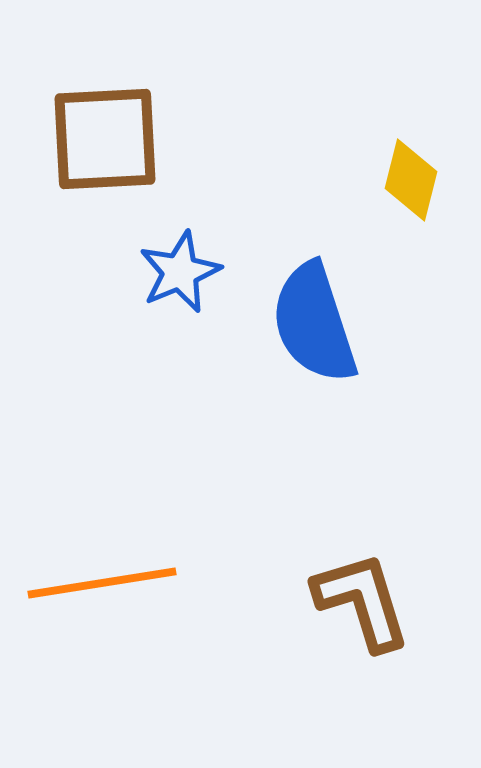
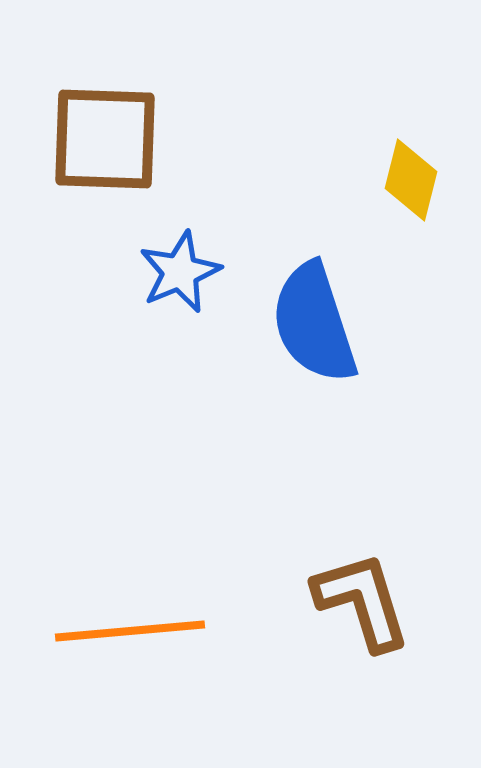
brown square: rotated 5 degrees clockwise
orange line: moved 28 px right, 48 px down; rotated 4 degrees clockwise
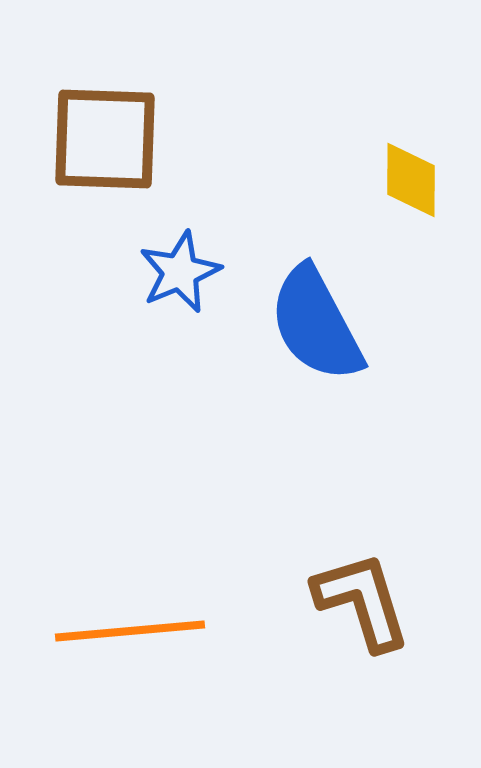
yellow diamond: rotated 14 degrees counterclockwise
blue semicircle: moved 2 px right, 1 px down; rotated 10 degrees counterclockwise
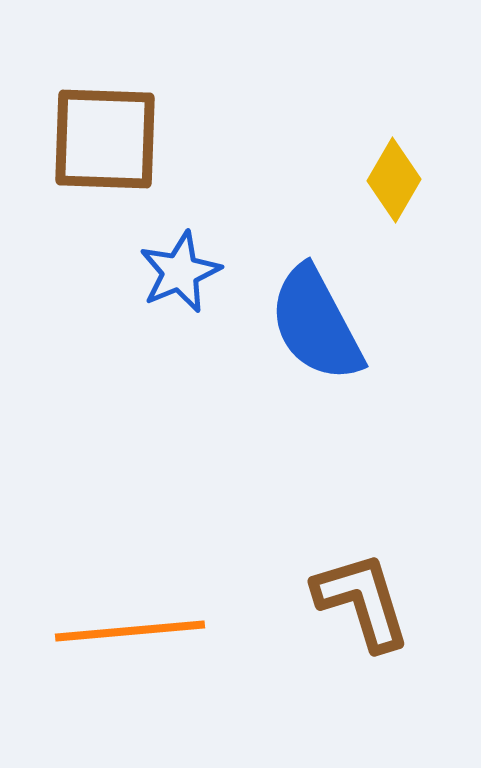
yellow diamond: moved 17 px left; rotated 30 degrees clockwise
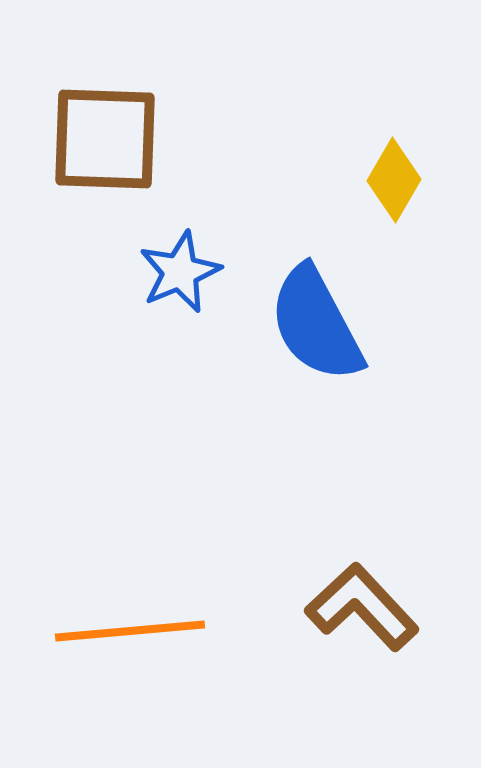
brown L-shape: moved 6 px down; rotated 26 degrees counterclockwise
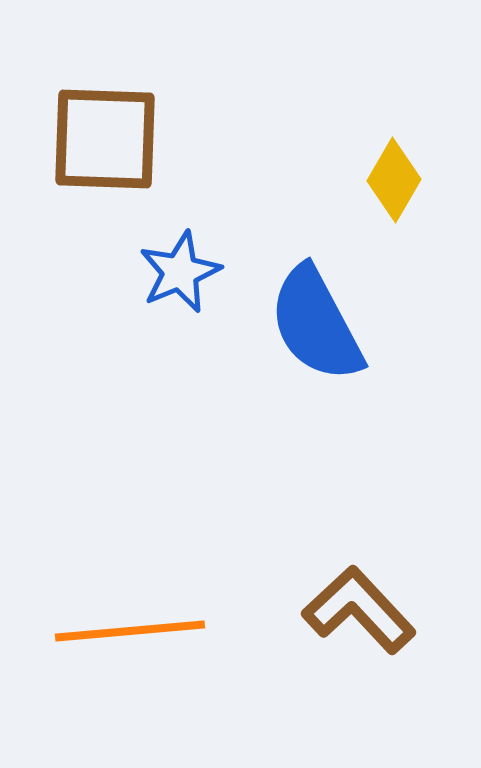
brown L-shape: moved 3 px left, 3 px down
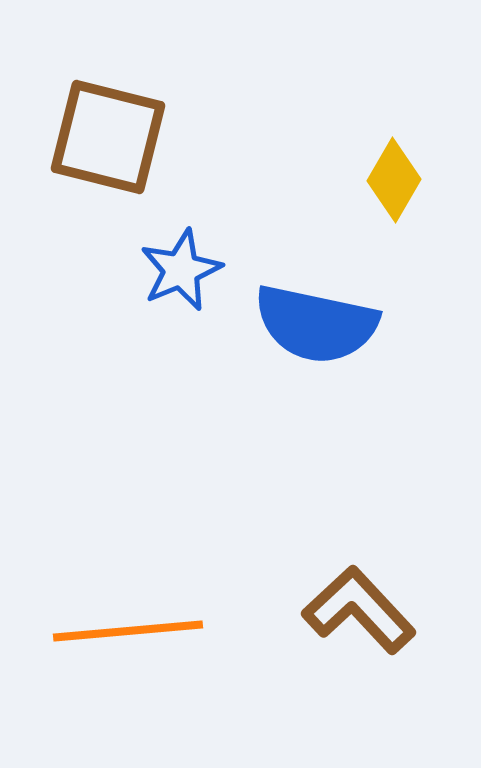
brown square: moved 3 px right, 2 px up; rotated 12 degrees clockwise
blue star: moved 1 px right, 2 px up
blue semicircle: rotated 50 degrees counterclockwise
orange line: moved 2 px left
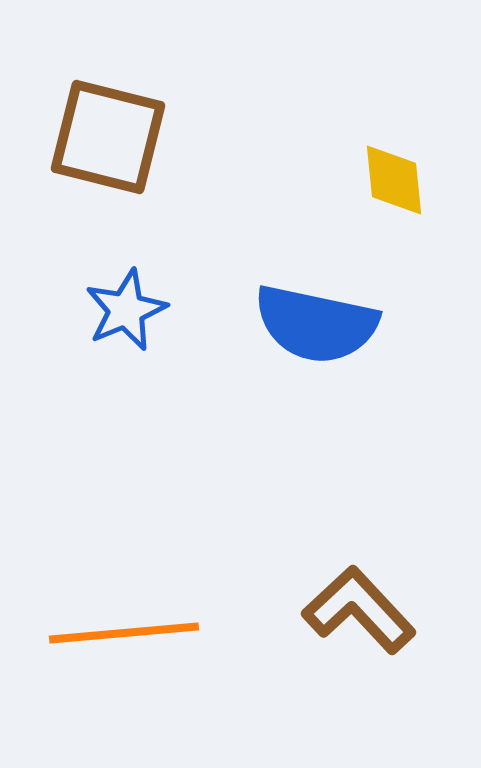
yellow diamond: rotated 36 degrees counterclockwise
blue star: moved 55 px left, 40 px down
orange line: moved 4 px left, 2 px down
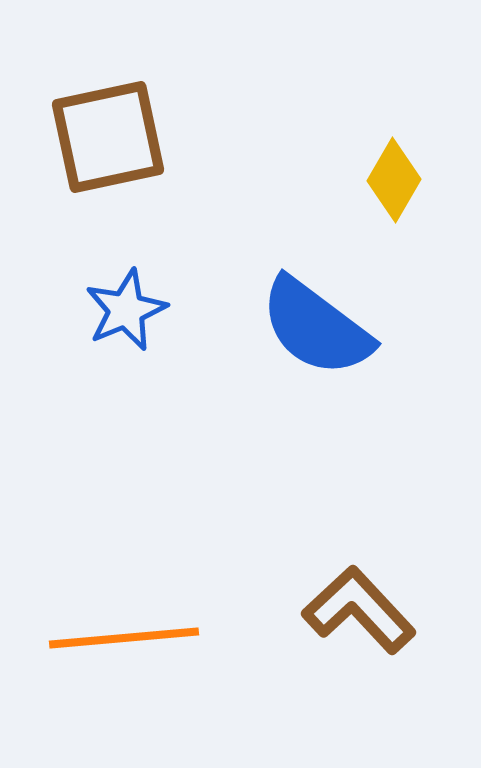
brown square: rotated 26 degrees counterclockwise
yellow diamond: rotated 36 degrees clockwise
blue semicircle: moved 3 px down; rotated 25 degrees clockwise
orange line: moved 5 px down
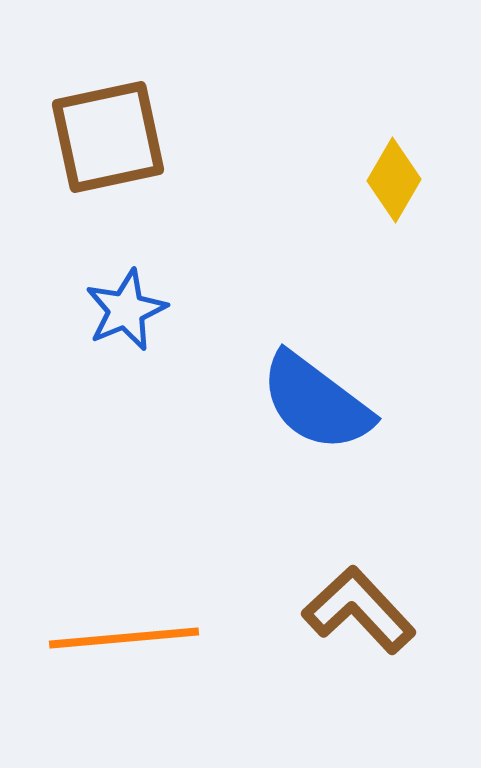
blue semicircle: moved 75 px down
